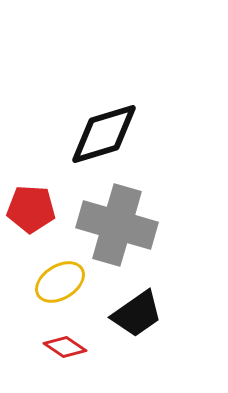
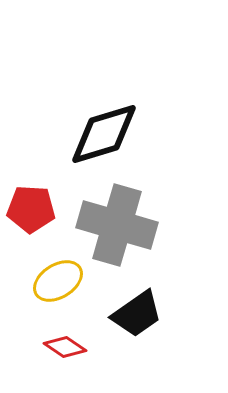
yellow ellipse: moved 2 px left, 1 px up
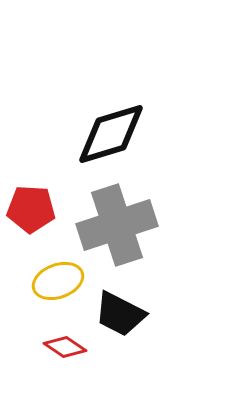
black diamond: moved 7 px right
gray cross: rotated 34 degrees counterclockwise
yellow ellipse: rotated 12 degrees clockwise
black trapezoid: moved 17 px left; rotated 62 degrees clockwise
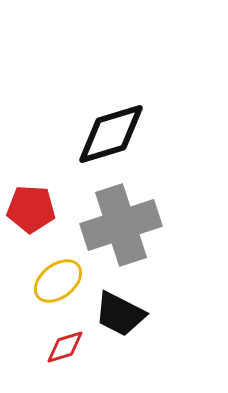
gray cross: moved 4 px right
yellow ellipse: rotated 18 degrees counterclockwise
red diamond: rotated 51 degrees counterclockwise
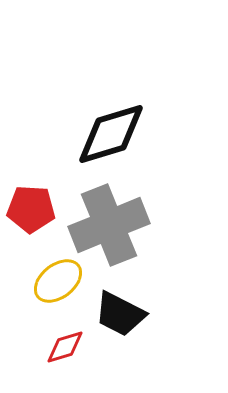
gray cross: moved 12 px left; rotated 4 degrees counterclockwise
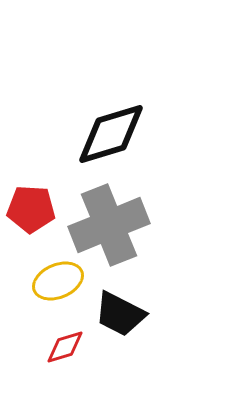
yellow ellipse: rotated 15 degrees clockwise
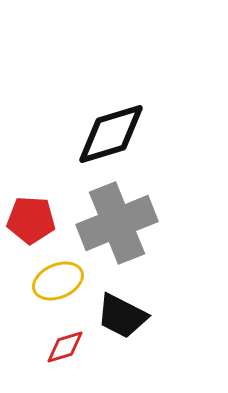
red pentagon: moved 11 px down
gray cross: moved 8 px right, 2 px up
black trapezoid: moved 2 px right, 2 px down
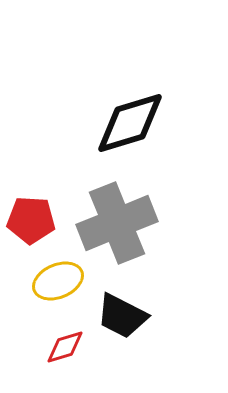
black diamond: moved 19 px right, 11 px up
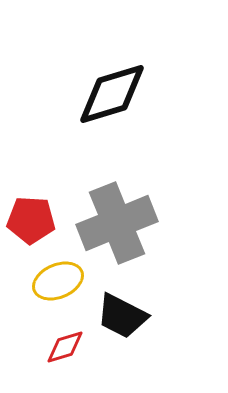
black diamond: moved 18 px left, 29 px up
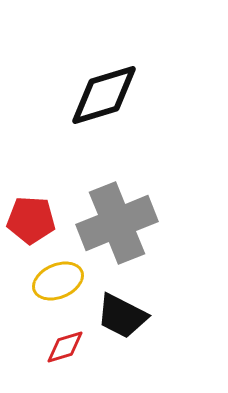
black diamond: moved 8 px left, 1 px down
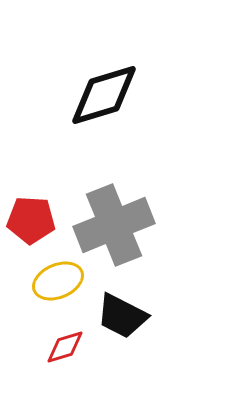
gray cross: moved 3 px left, 2 px down
